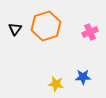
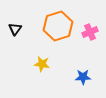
orange hexagon: moved 12 px right
yellow star: moved 14 px left, 20 px up
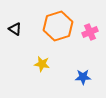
black triangle: rotated 32 degrees counterclockwise
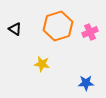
blue star: moved 3 px right, 6 px down
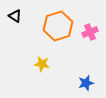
black triangle: moved 13 px up
blue star: rotated 14 degrees counterclockwise
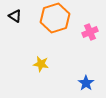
orange hexagon: moved 3 px left, 8 px up
yellow star: moved 1 px left
blue star: rotated 21 degrees counterclockwise
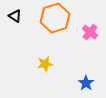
pink cross: rotated 28 degrees counterclockwise
yellow star: moved 4 px right; rotated 21 degrees counterclockwise
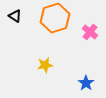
yellow star: moved 1 px down
